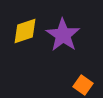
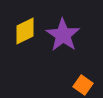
yellow diamond: rotated 8 degrees counterclockwise
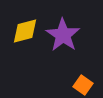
yellow diamond: rotated 12 degrees clockwise
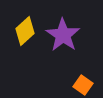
yellow diamond: rotated 28 degrees counterclockwise
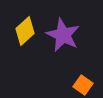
purple star: rotated 8 degrees counterclockwise
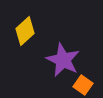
purple star: moved 25 px down
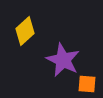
orange square: moved 4 px right, 1 px up; rotated 30 degrees counterclockwise
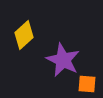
yellow diamond: moved 1 px left, 4 px down
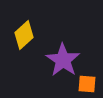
purple star: rotated 8 degrees clockwise
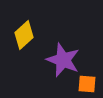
purple star: rotated 12 degrees counterclockwise
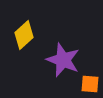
orange square: moved 3 px right
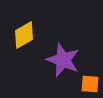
yellow diamond: rotated 12 degrees clockwise
